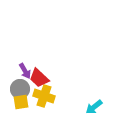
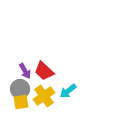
red trapezoid: moved 5 px right, 7 px up
yellow cross: rotated 35 degrees clockwise
cyan arrow: moved 26 px left, 16 px up
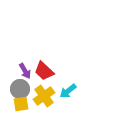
yellow square: moved 2 px down
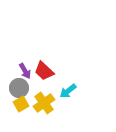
gray circle: moved 1 px left, 1 px up
yellow cross: moved 7 px down
yellow square: rotated 21 degrees counterclockwise
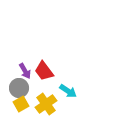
red trapezoid: rotated 10 degrees clockwise
cyan arrow: rotated 108 degrees counterclockwise
yellow cross: moved 2 px right, 1 px down
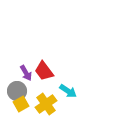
purple arrow: moved 1 px right, 2 px down
gray circle: moved 2 px left, 3 px down
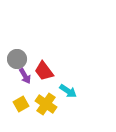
purple arrow: moved 1 px left, 3 px down
gray circle: moved 32 px up
yellow cross: rotated 20 degrees counterclockwise
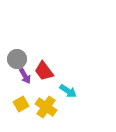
yellow cross: moved 3 px down
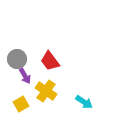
red trapezoid: moved 6 px right, 10 px up
cyan arrow: moved 16 px right, 11 px down
yellow cross: moved 16 px up
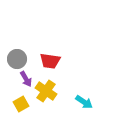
red trapezoid: rotated 45 degrees counterclockwise
purple arrow: moved 1 px right, 3 px down
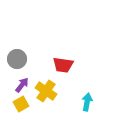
red trapezoid: moved 13 px right, 4 px down
purple arrow: moved 4 px left, 6 px down; rotated 112 degrees counterclockwise
cyan arrow: moved 3 px right; rotated 114 degrees counterclockwise
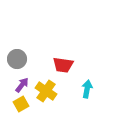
cyan arrow: moved 13 px up
